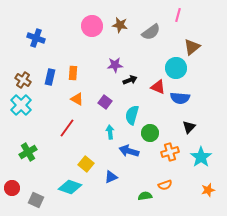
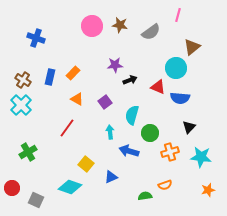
orange rectangle: rotated 40 degrees clockwise
purple square: rotated 16 degrees clockwise
cyan star: rotated 30 degrees counterclockwise
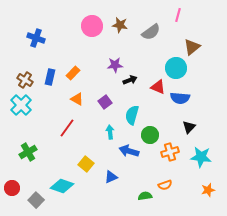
brown cross: moved 2 px right
green circle: moved 2 px down
cyan diamond: moved 8 px left, 1 px up
gray square: rotated 21 degrees clockwise
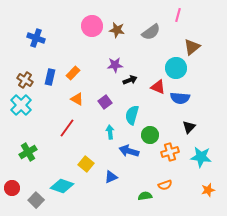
brown star: moved 3 px left, 5 px down
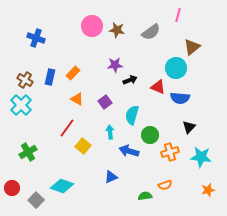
yellow square: moved 3 px left, 18 px up
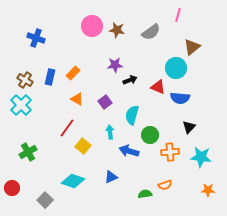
orange cross: rotated 12 degrees clockwise
cyan diamond: moved 11 px right, 5 px up
orange star: rotated 16 degrees clockwise
green semicircle: moved 2 px up
gray square: moved 9 px right
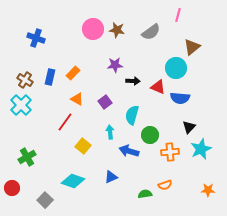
pink circle: moved 1 px right, 3 px down
black arrow: moved 3 px right, 1 px down; rotated 24 degrees clockwise
red line: moved 2 px left, 6 px up
green cross: moved 1 px left, 5 px down
cyan star: moved 8 px up; rotated 30 degrees counterclockwise
